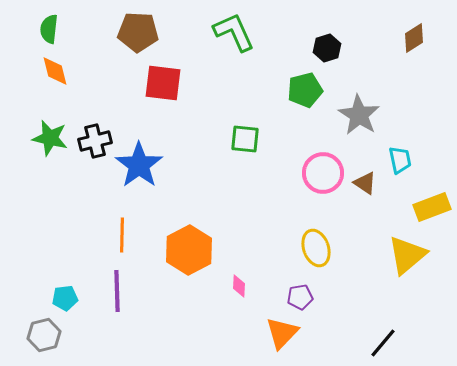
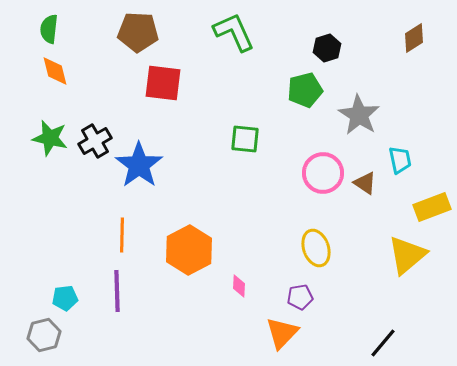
black cross: rotated 16 degrees counterclockwise
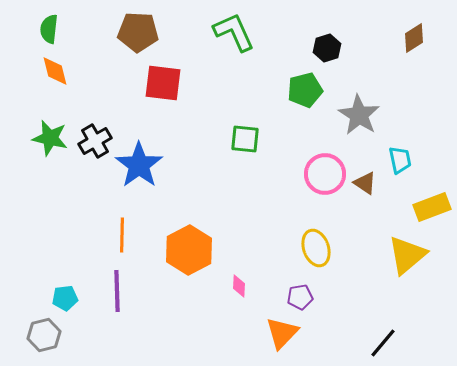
pink circle: moved 2 px right, 1 px down
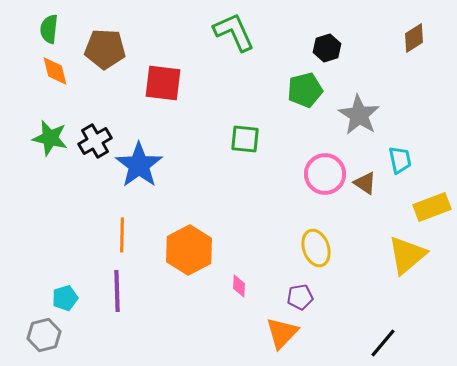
brown pentagon: moved 33 px left, 17 px down
cyan pentagon: rotated 10 degrees counterclockwise
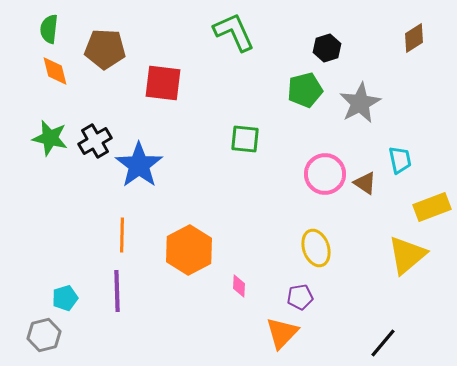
gray star: moved 1 px right, 12 px up; rotated 12 degrees clockwise
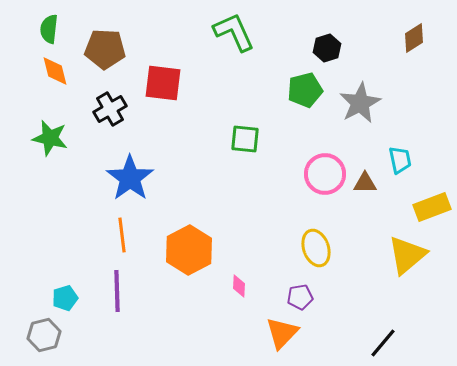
black cross: moved 15 px right, 32 px up
blue star: moved 9 px left, 13 px down
brown triangle: rotated 35 degrees counterclockwise
orange line: rotated 8 degrees counterclockwise
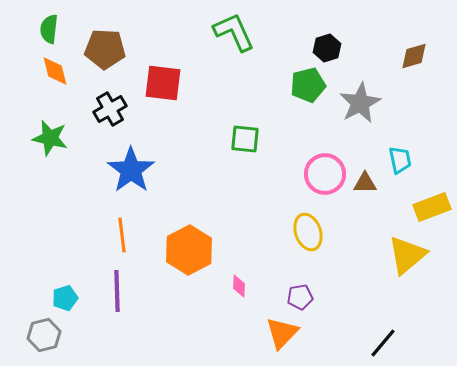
brown diamond: moved 18 px down; rotated 16 degrees clockwise
green pentagon: moved 3 px right, 5 px up
blue star: moved 1 px right, 8 px up
yellow ellipse: moved 8 px left, 16 px up
